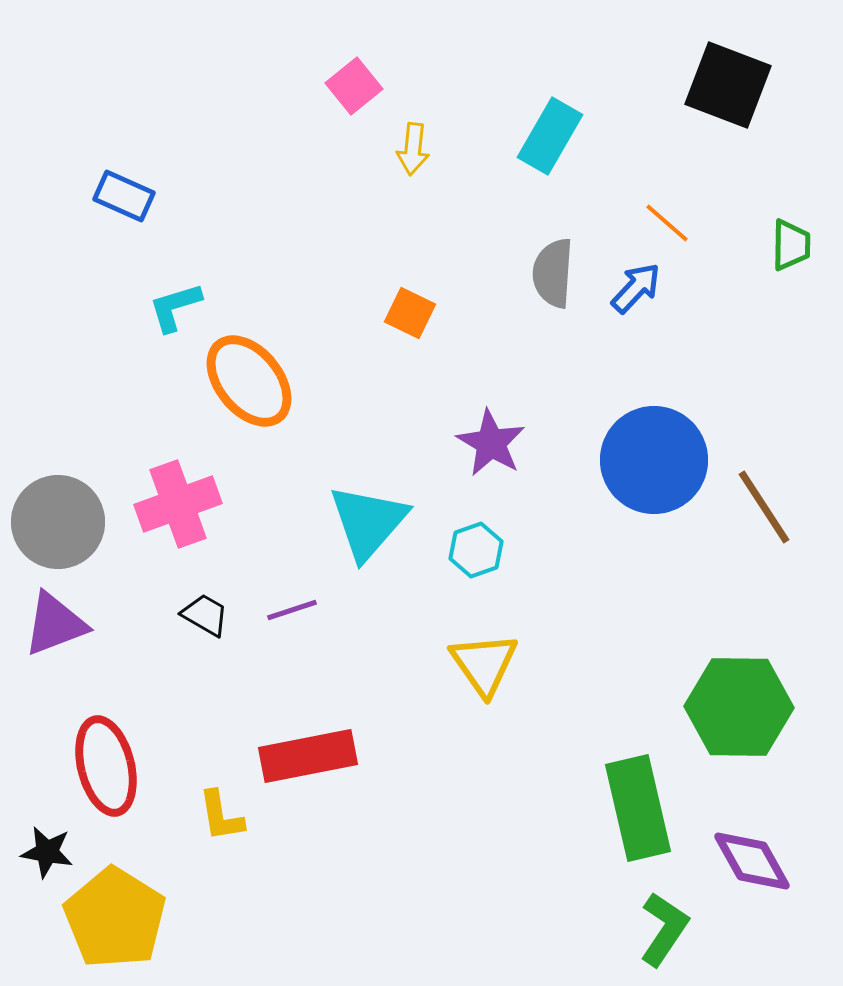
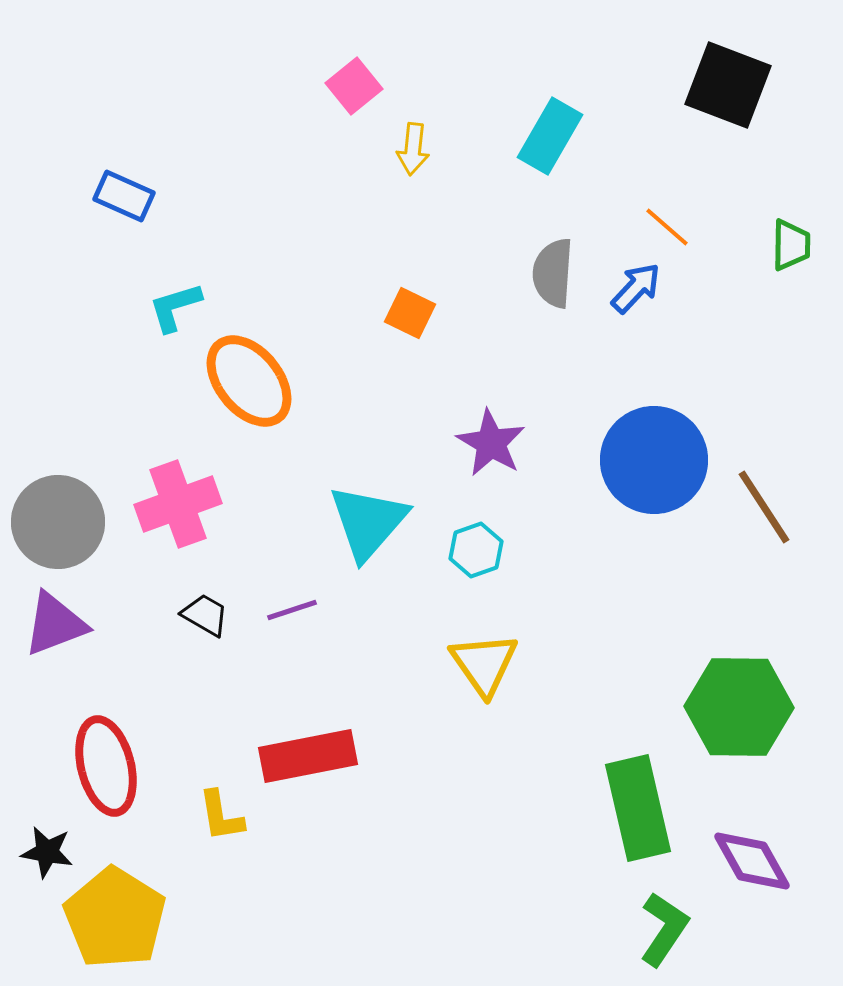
orange line: moved 4 px down
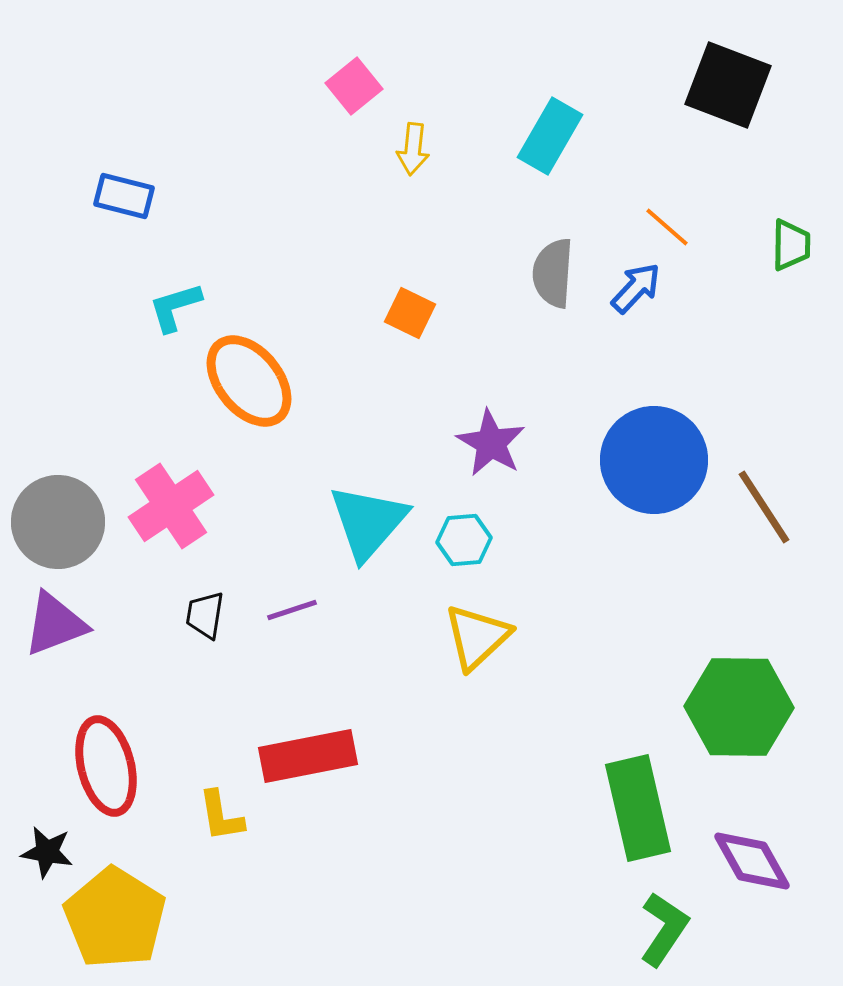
blue rectangle: rotated 10 degrees counterclockwise
pink cross: moved 7 px left, 2 px down; rotated 14 degrees counterclockwise
cyan hexagon: moved 12 px left, 10 px up; rotated 14 degrees clockwise
black trapezoid: rotated 111 degrees counterclockwise
yellow triangle: moved 7 px left, 27 px up; rotated 22 degrees clockwise
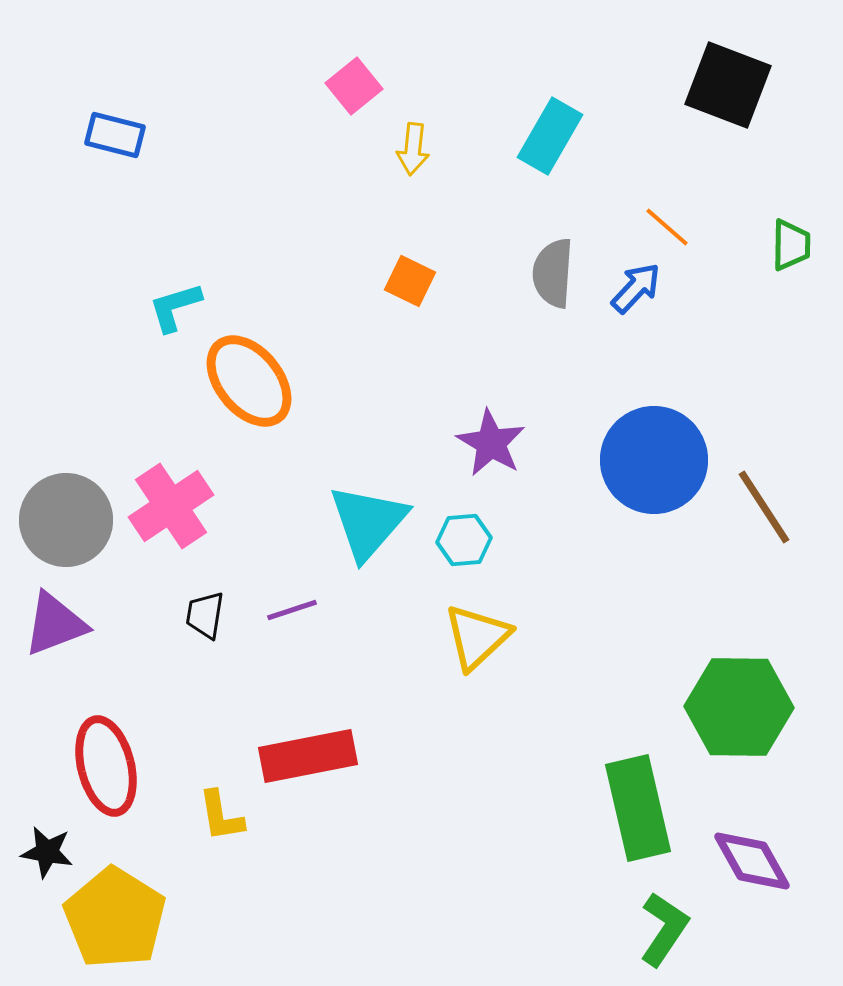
blue rectangle: moved 9 px left, 61 px up
orange square: moved 32 px up
gray circle: moved 8 px right, 2 px up
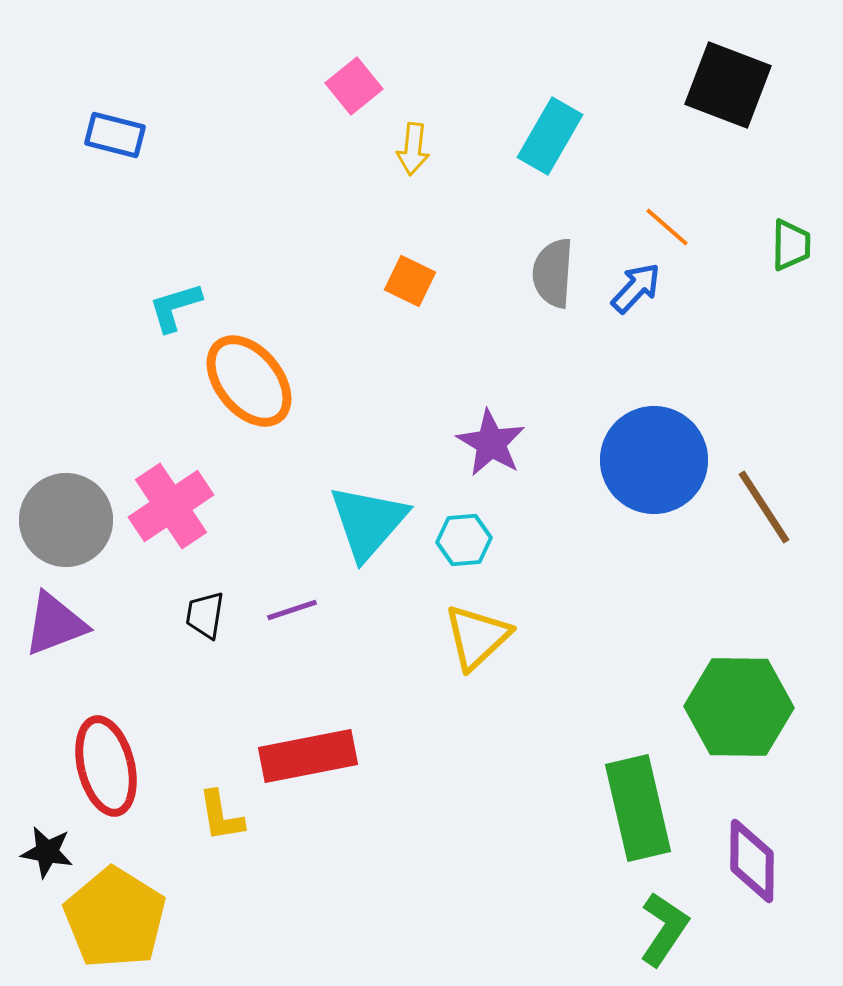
purple diamond: rotated 30 degrees clockwise
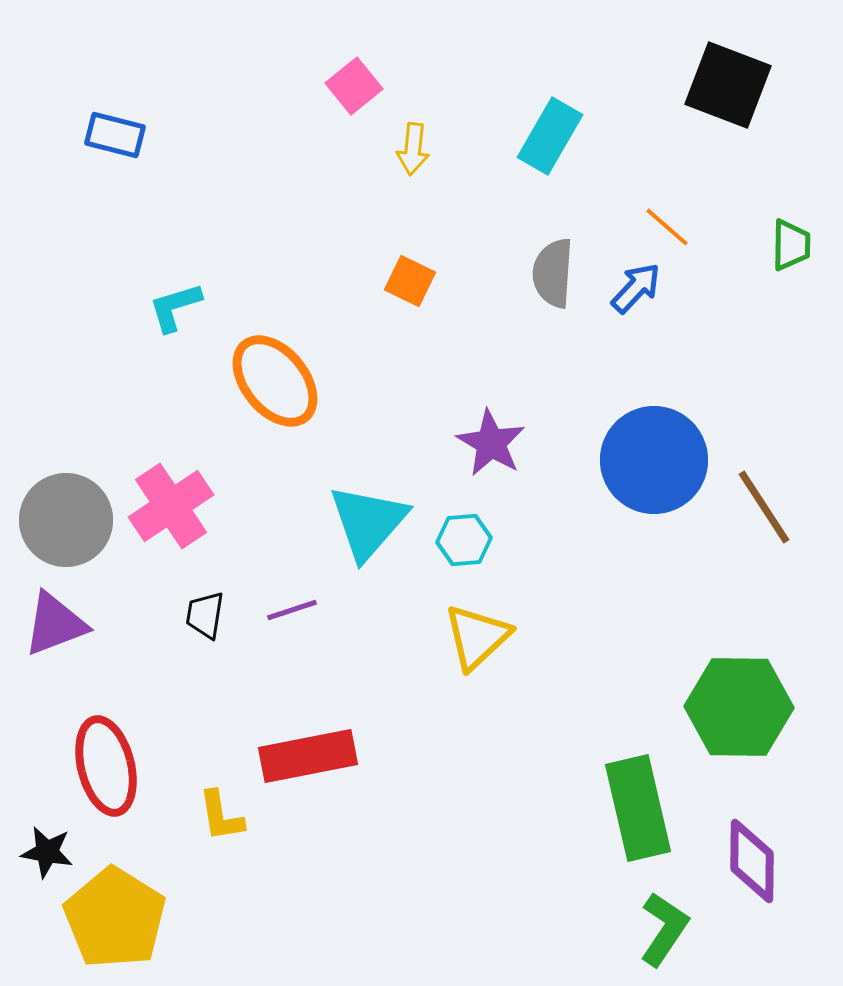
orange ellipse: moved 26 px right
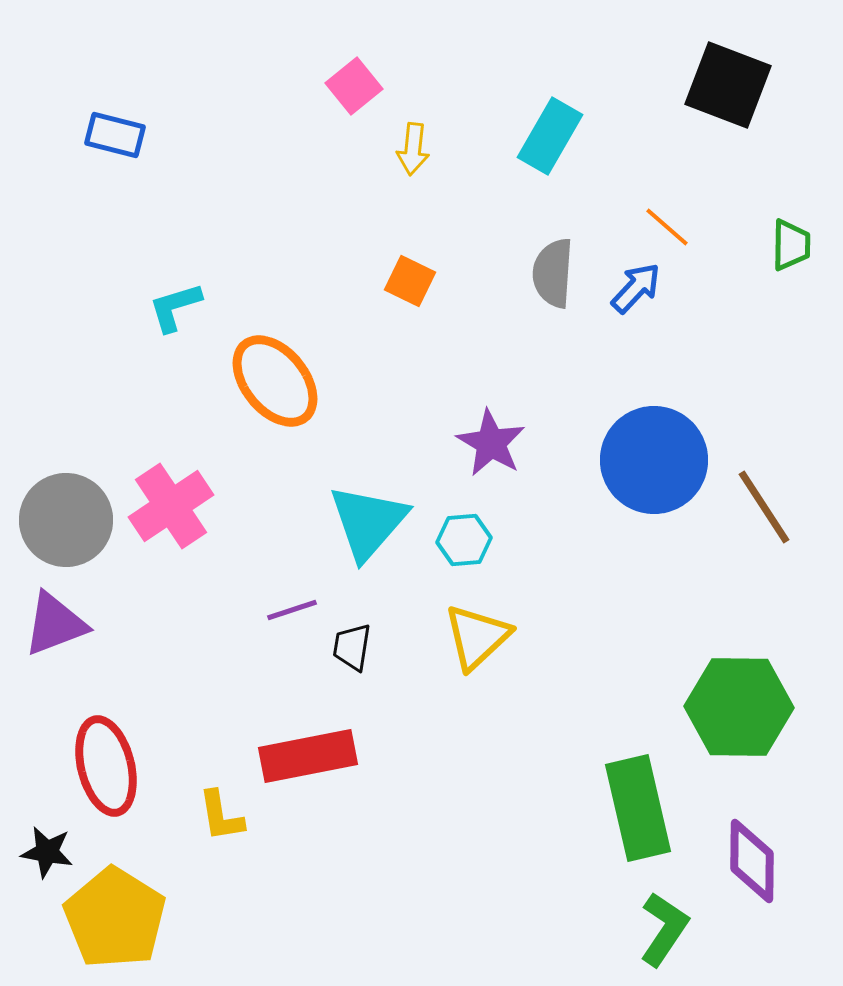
black trapezoid: moved 147 px right, 32 px down
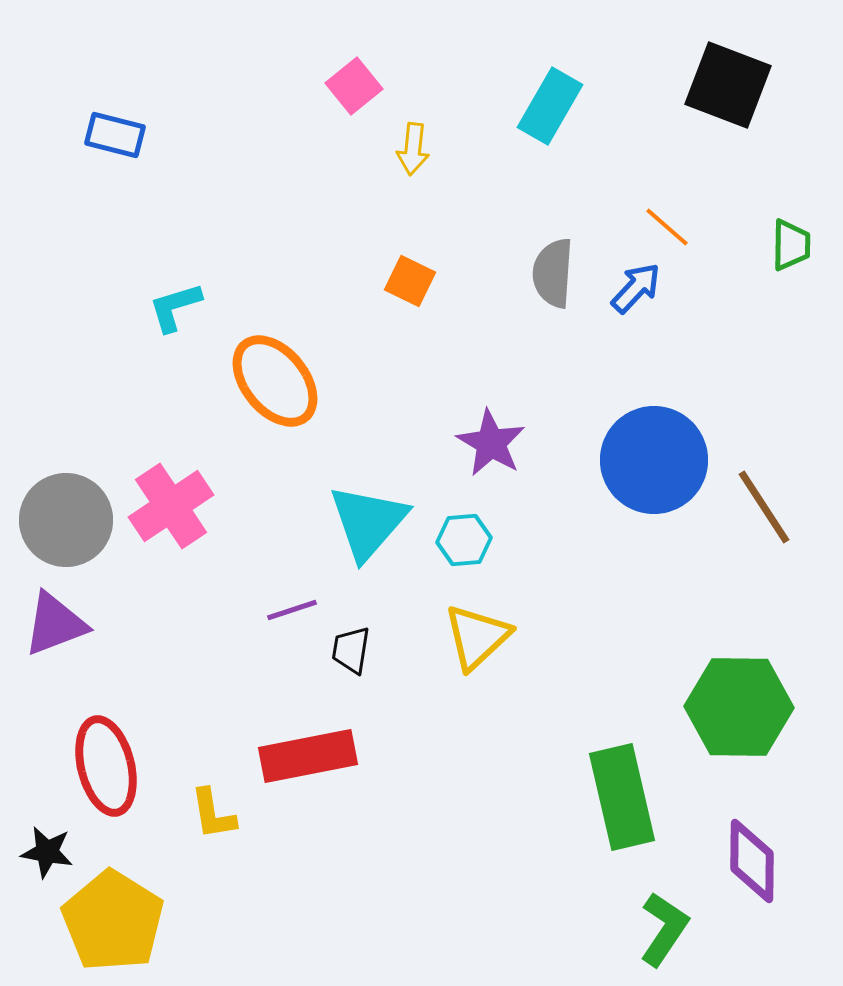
cyan rectangle: moved 30 px up
black trapezoid: moved 1 px left, 3 px down
green rectangle: moved 16 px left, 11 px up
yellow L-shape: moved 8 px left, 2 px up
yellow pentagon: moved 2 px left, 3 px down
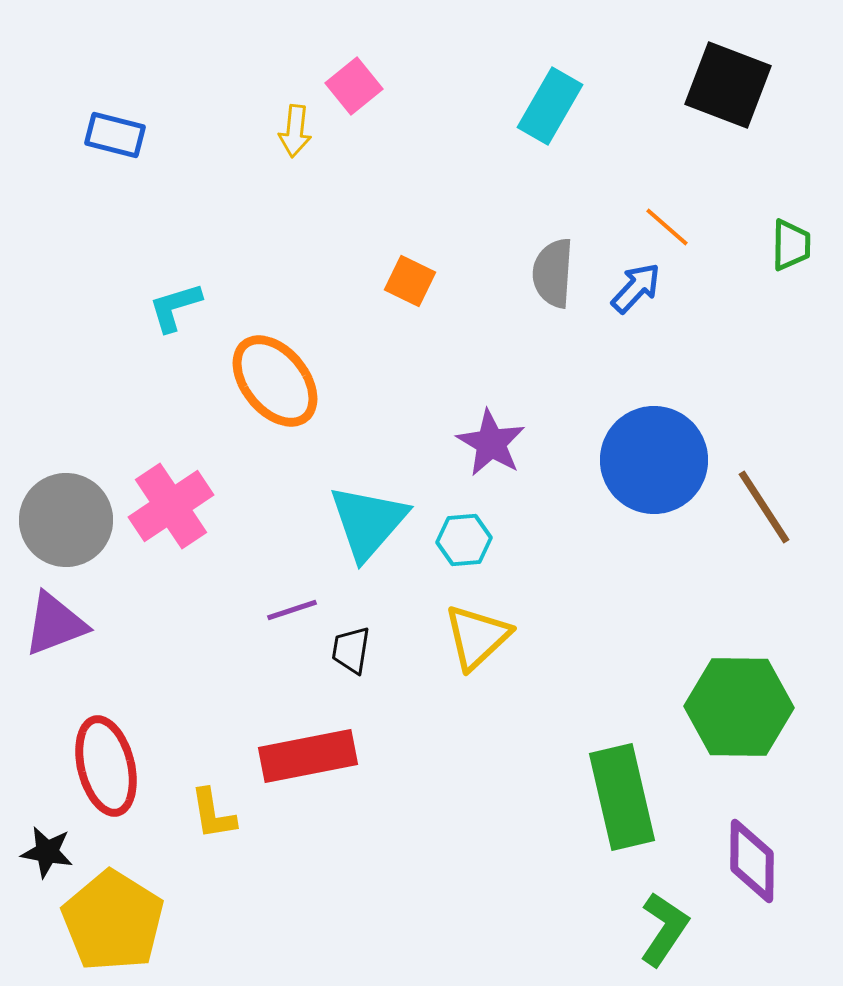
yellow arrow: moved 118 px left, 18 px up
